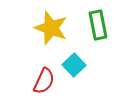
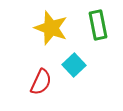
red semicircle: moved 3 px left, 1 px down
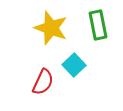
red semicircle: moved 2 px right
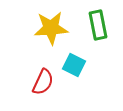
yellow star: rotated 24 degrees counterclockwise
cyan square: rotated 20 degrees counterclockwise
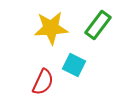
green rectangle: rotated 48 degrees clockwise
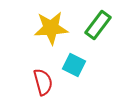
red semicircle: rotated 40 degrees counterclockwise
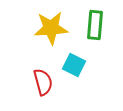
green rectangle: moved 3 px left; rotated 32 degrees counterclockwise
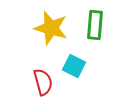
yellow star: rotated 20 degrees clockwise
cyan square: moved 1 px down
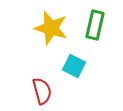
green rectangle: rotated 8 degrees clockwise
red semicircle: moved 1 px left, 9 px down
